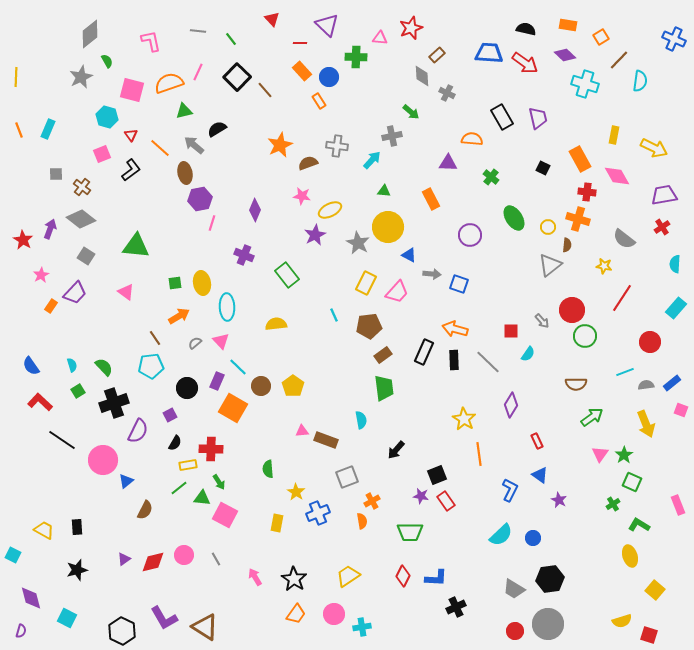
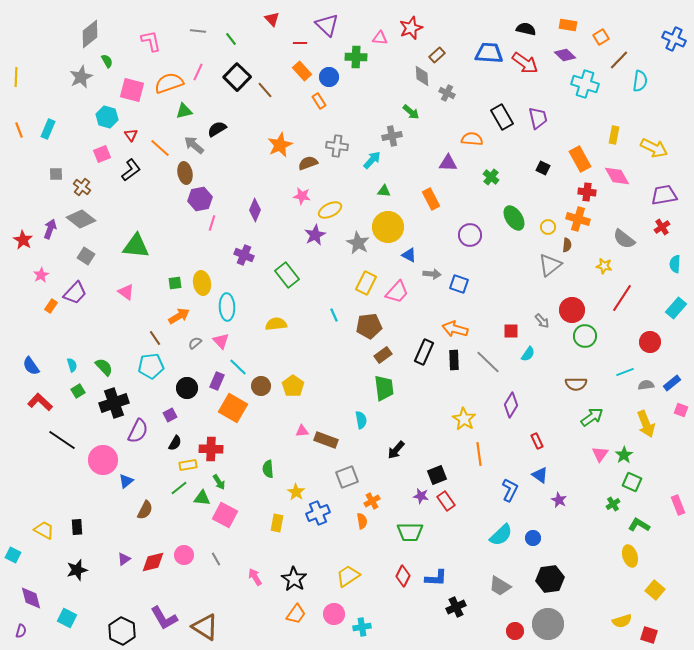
gray trapezoid at (514, 589): moved 14 px left, 3 px up
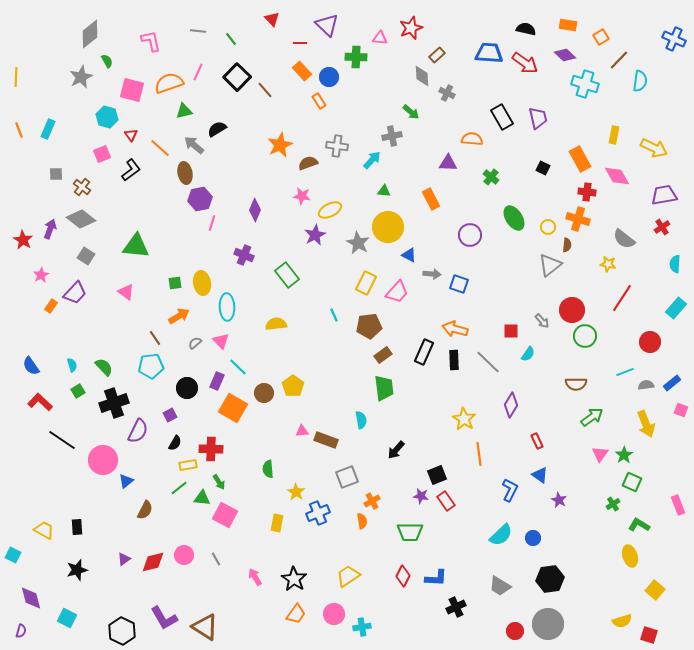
yellow star at (604, 266): moved 4 px right, 2 px up
brown circle at (261, 386): moved 3 px right, 7 px down
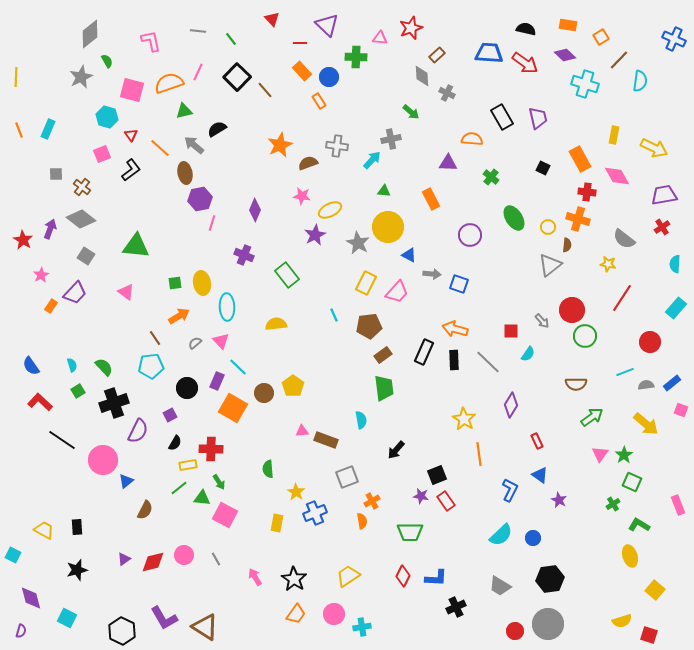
gray cross at (392, 136): moved 1 px left, 3 px down
yellow arrow at (646, 424): rotated 28 degrees counterclockwise
blue cross at (318, 513): moved 3 px left
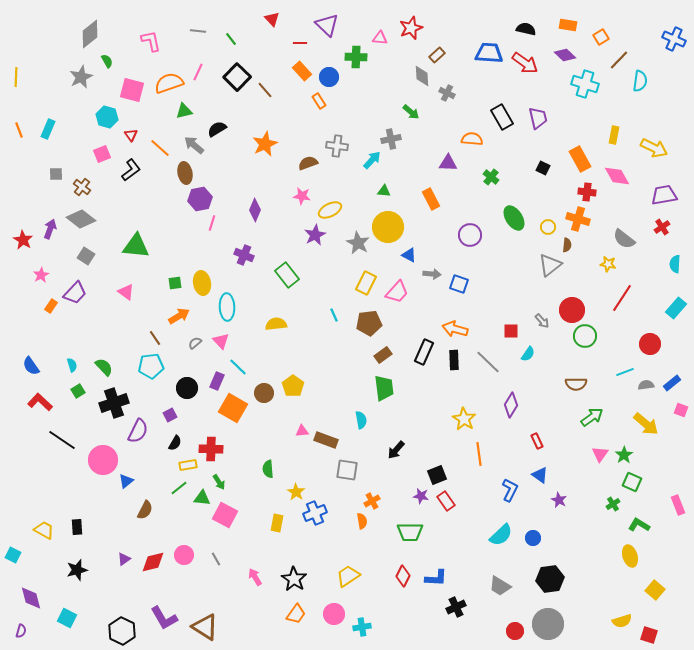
orange star at (280, 145): moved 15 px left, 1 px up
brown pentagon at (369, 326): moved 3 px up
red circle at (650, 342): moved 2 px down
gray square at (347, 477): moved 7 px up; rotated 30 degrees clockwise
